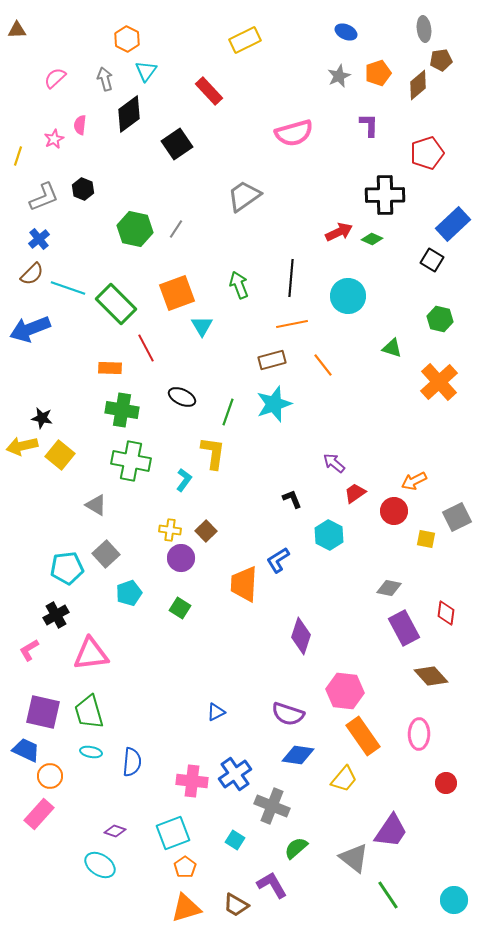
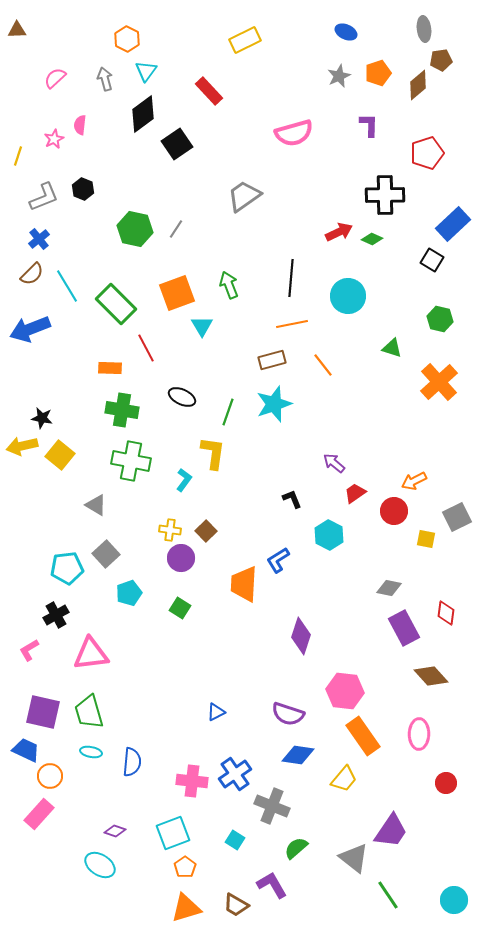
black diamond at (129, 114): moved 14 px right
green arrow at (239, 285): moved 10 px left
cyan line at (68, 288): moved 1 px left, 2 px up; rotated 40 degrees clockwise
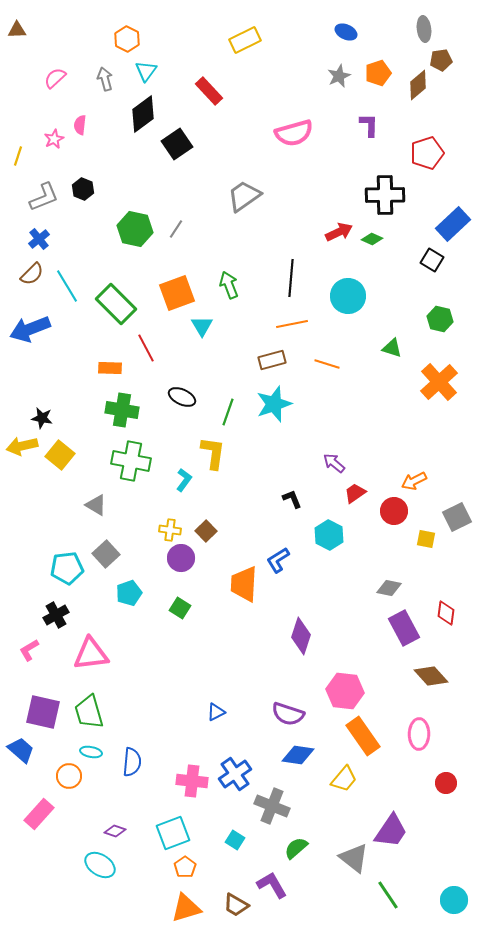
orange line at (323, 365): moved 4 px right, 1 px up; rotated 35 degrees counterclockwise
blue trapezoid at (26, 750): moved 5 px left; rotated 16 degrees clockwise
orange circle at (50, 776): moved 19 px right
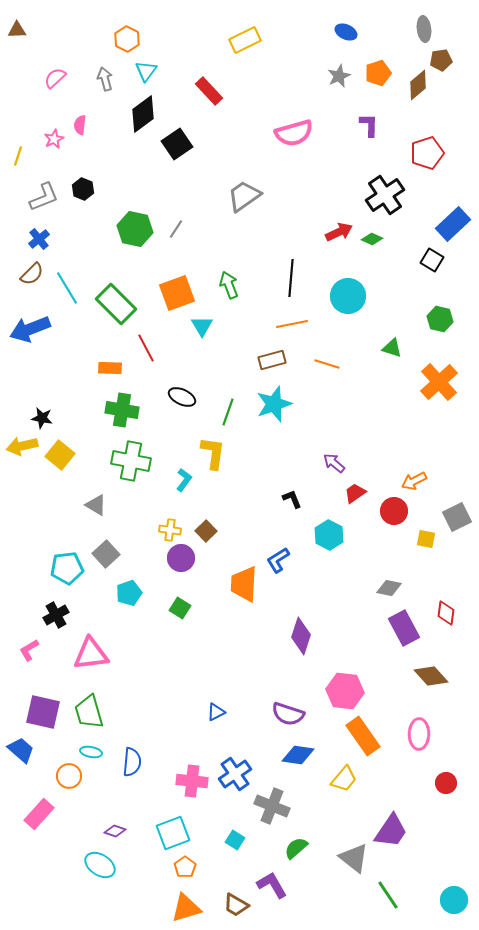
black cross at (385, 195): rotated 33 degrees counterclockwise
cyan line at (67, 286): moved 2 px down
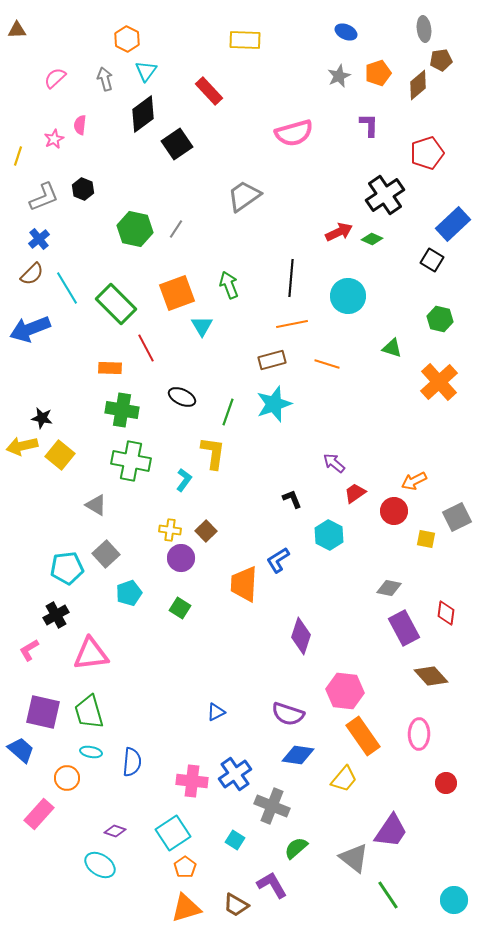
yellow rectangle at (245, 40): rotated 28 degrees clockwise
orange circle at (69, 776): moved 2 px left, 2 px down
cyan square at (173, 833): rotated 12 degrees counterclockwise
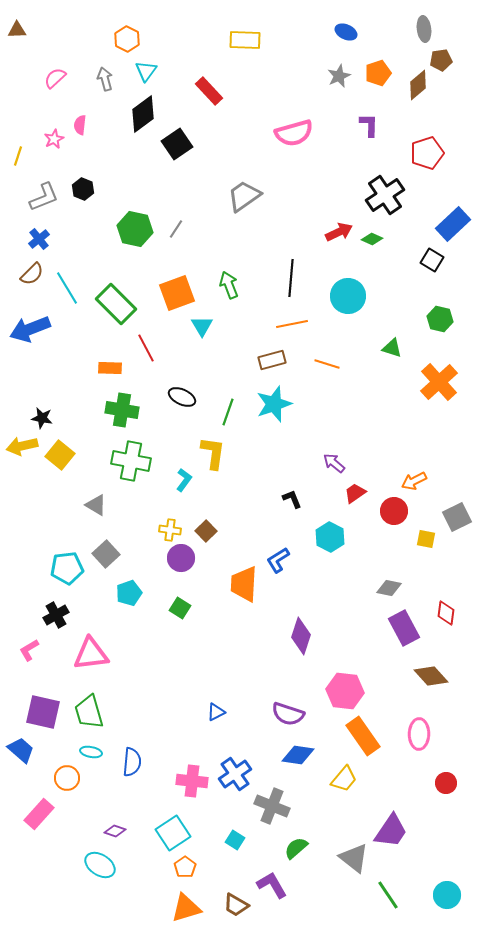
cyan hexagon at (329, 535): moved 1 px right, 2 px down
cyan circle at (454, 900): moved 7 px left, 5 px up
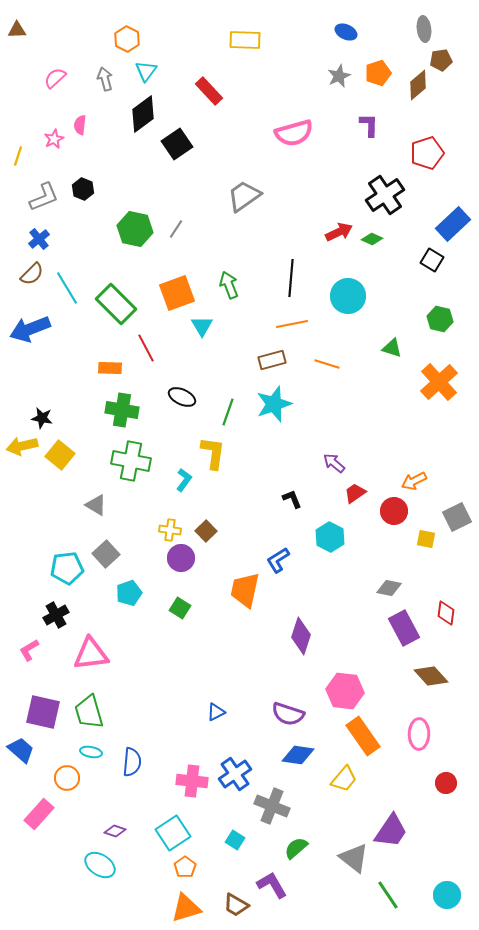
orange trapezoid at (244, 584): moved 1 px right, 6 px down; rotated 9 degrees clockwise
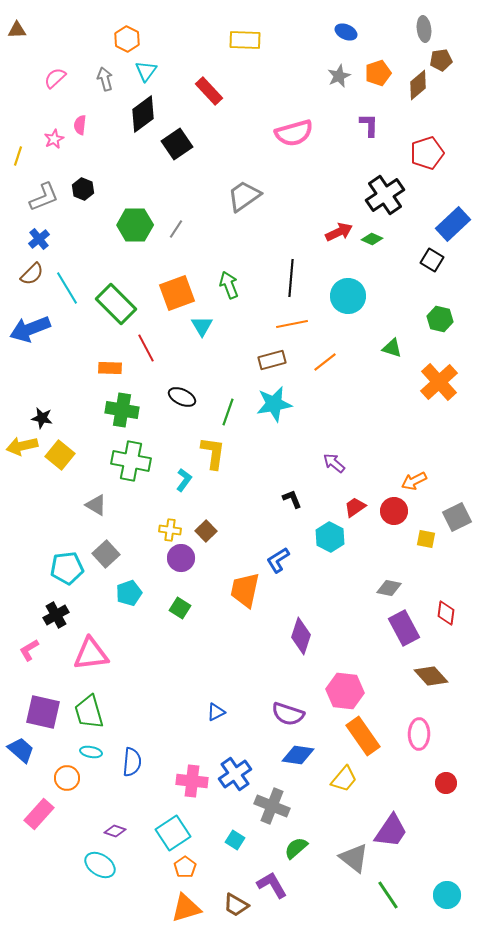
green hexagon at (135, 229): moved 4 px up; rotated 12 degrees counterclockwise
orange line at (327, 364): moved 2 px left, 2 px up; rotated 55 degrees counterclockwise
cyan star at (274, 404): rotated 9 degrees clockwise
red trapezoid at (355, 493): moved 14 px down
